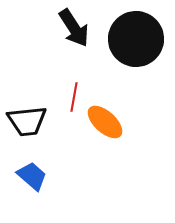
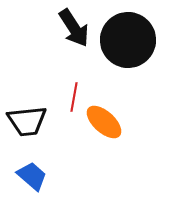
black circle: moved 8 px left, 1 px down
orange ellipse: moved 1 px left
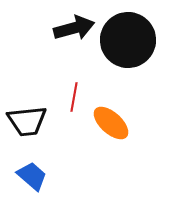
black arrow: rotated 72 degrees counterclockwise
orange ellipse: moved 7 px right, 1 px down
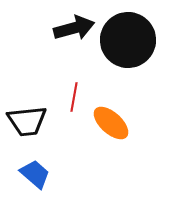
blue trapezoid: moved 3 px right, 2 px up
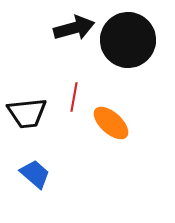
black trapezoid: moved 8 px up
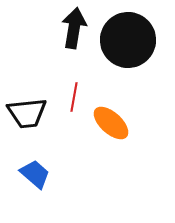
black arrow: rotated 66 degrees counterclockwise
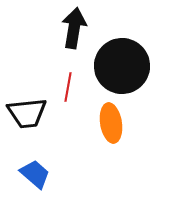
black circle: moved 6 px left, 26 px down
red line: moved 6 px left, 10 px up
orange ellipse: rotated 39 degrees clockwise
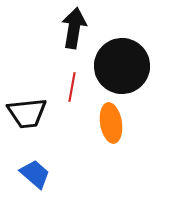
red line: moved 4 px right
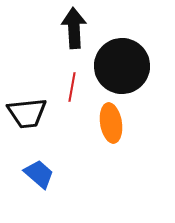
black arrow: rotated 12 degrees counterclockwise
blue trapezoid: moved 4 px right
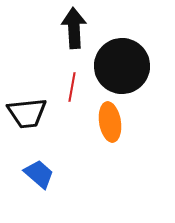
orange ellipse: moved 1 px left, 1 px up
